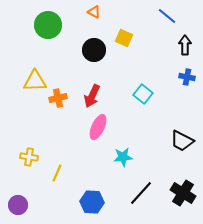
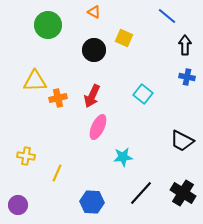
yellow cross: moved 3 px left, 1 px up
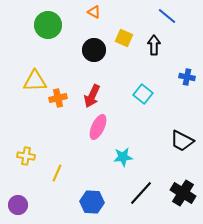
black arrow: moved 31 px left
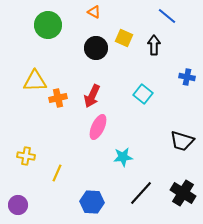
black circle: moved 2 px right, 2 px up
black trapezoid: rotated 10 degrees counterclockwise
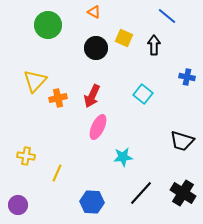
yellow triangle: rotated 45 degrees counterclockwise
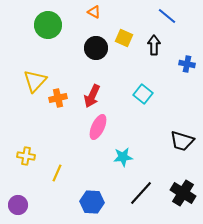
blue cross: moved 13 px up
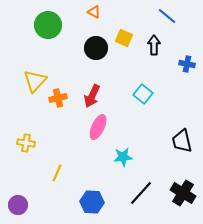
black trapezoid: rotated 60 degrees clockwise
yellow cross: moved 13 px up
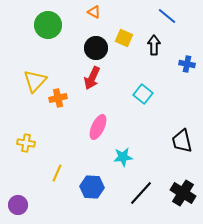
red arrow: moved 18 px up
blue hexagon: moved 15 px up
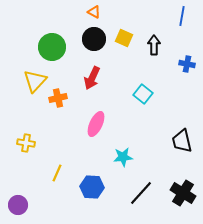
blue line: moved 15 px right; rotated 60 degrees clockwise
green circle: moved 4 px right, 22 px down
black circle: moved 2 px left, 9 px up
pink ellipse: moved 2 px left, 3 px up
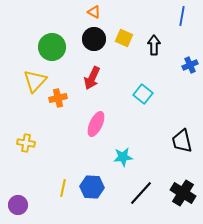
blue cross: moved 3 px right, 1 px down; rotated 35 degrees counterclockwise
yellow line: moved 6 px right, 15 px down; rotated 12 degrees counterclockwise
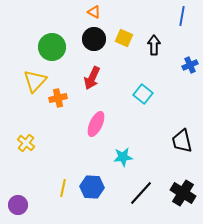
yellow cross: rotated 30 degrees clockwise
